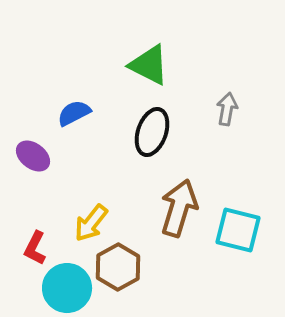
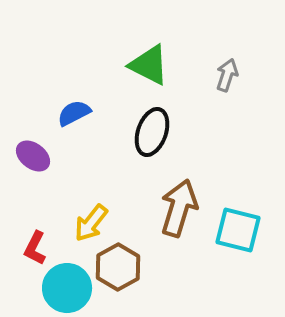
gray arrow: moved 34 px up; rotated 8 degrees clockwise
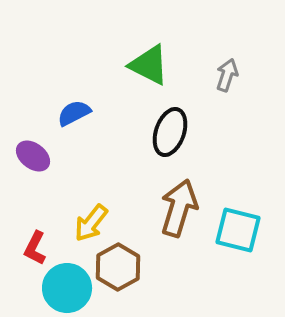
black ellipse: moved 18 px right
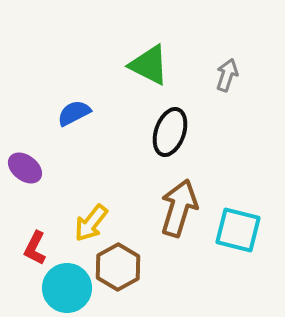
purple ellipse: moved 8 px left, 12 px down
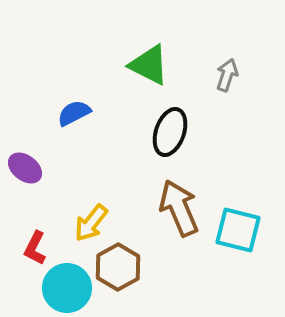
brown arrow: rotated 40 degrees counterclockwise
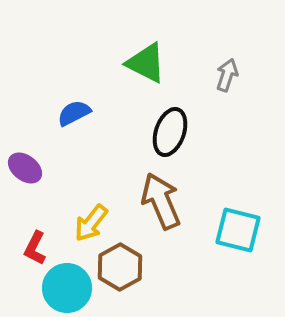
green triangle: moved 3 px left, 2 px up
brown arrow: moved 18 px left, 7 px up
brown hexagon: moved 2 px right
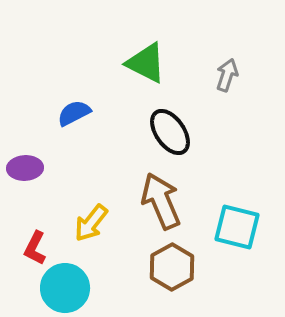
black ellipse: rotated 54 degrees counterclockwise
purple ellipse: rotated 40 degrees counterclockwise
cyan square: moved 1 px left, 3 px up
brown hexagon: moved 52 px right
cyan circle: moved 2 px left
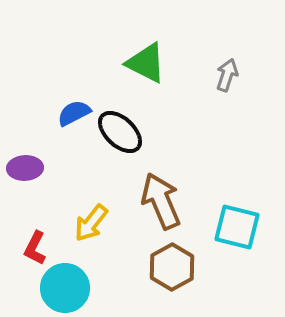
black ellipse: moved 50 px left; rotated 12 degrees counterclockwise
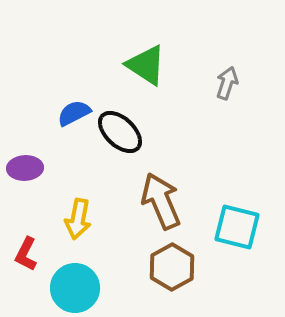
green triangle: moved 2 px down; rotated 6 degrees clockwise
gray arrow: moved 8 px down
yellow arrow: moved 13 px left, 4 px up; rotated 27 degrees counterclockwise
red L-shape: moved 9 px left, 6 px down
cyan circle: moved 10 px right
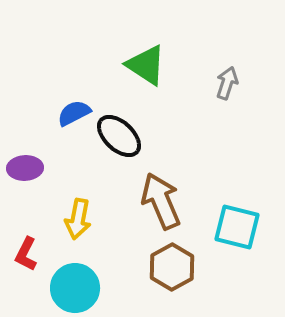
black ellipse: moved 1 px left, 4 px down
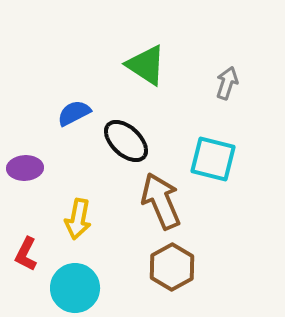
black ellipse: moved 7 px right, 5 px down
cyan square: moved 24 px left, 68 px up
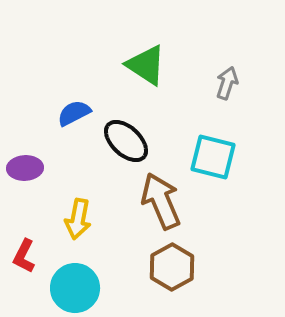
cyan square: moved 2 px up
red L-shape: moved 2 px left, 2 px down
